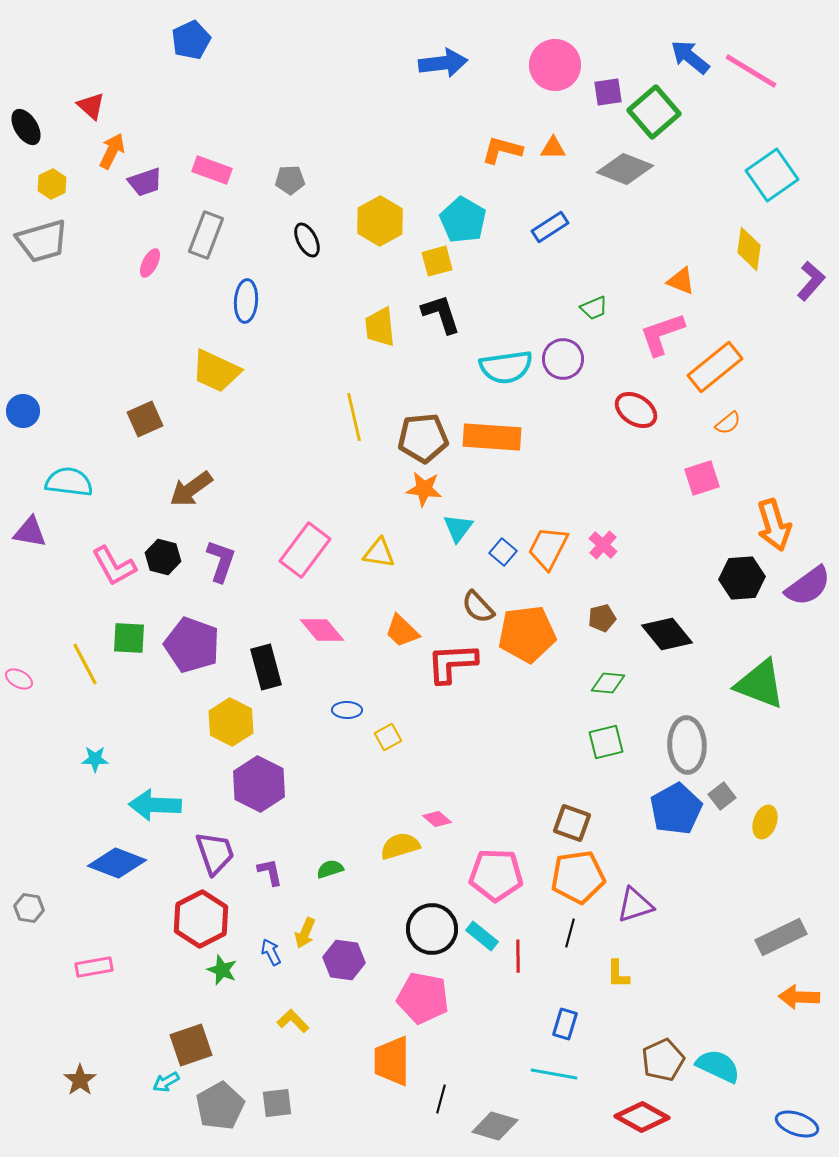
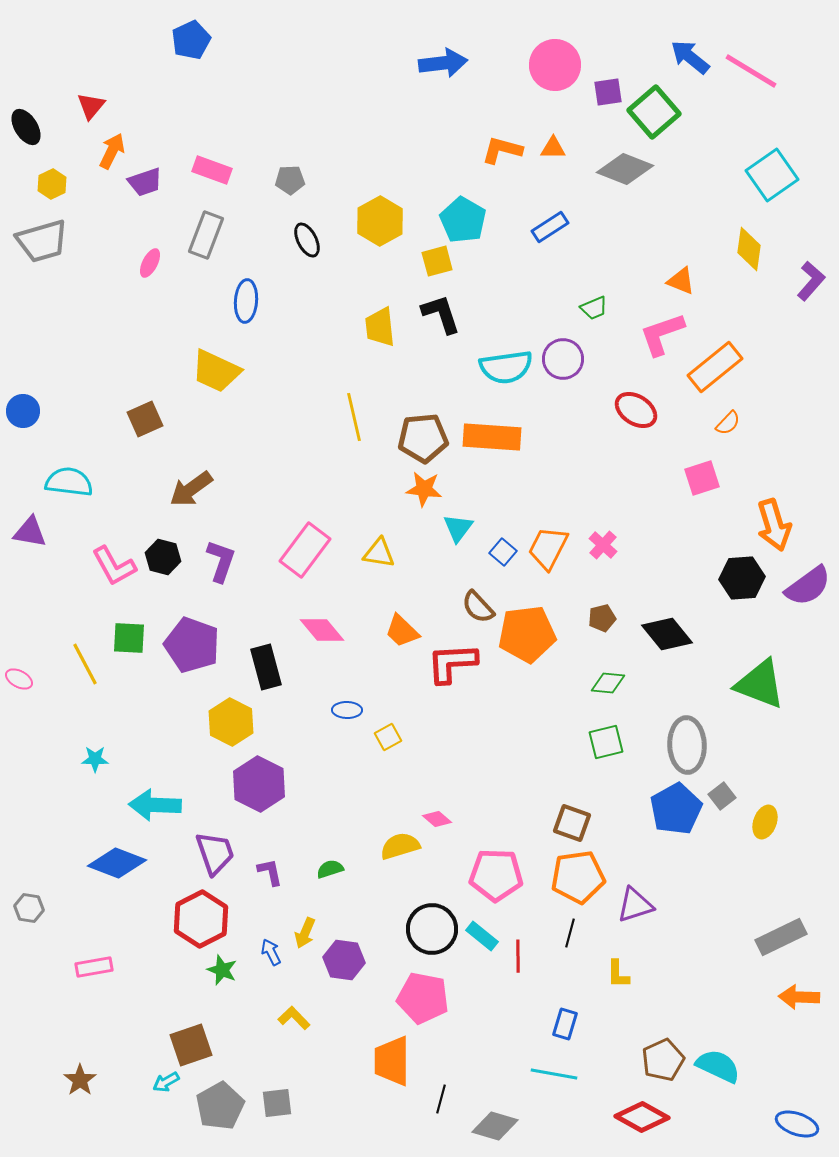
red triangle at (91, 106): rotated 28 degrees clockwise
orange semicircle at (728, 423): rotated 8 degrees counterclockwise
yellow L-shape at (293, 1021): moved 1 px right, 3 px up
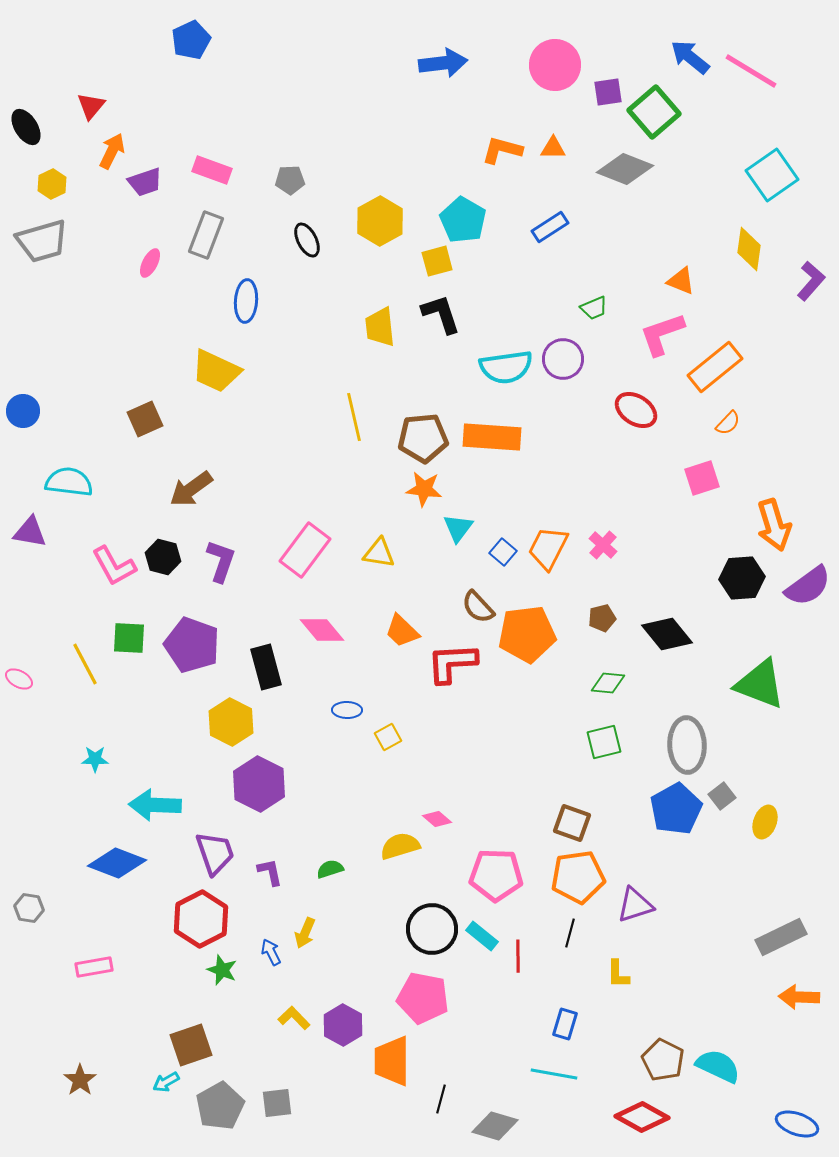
green square at (606, 742): moved 2 px left
purple hexagon at (344, 960): moved 1 px left, 65 px down; rotated 21 degrees clockwise
brown pentagon at (663, 1060): rotated 21 degrees counterclockwise
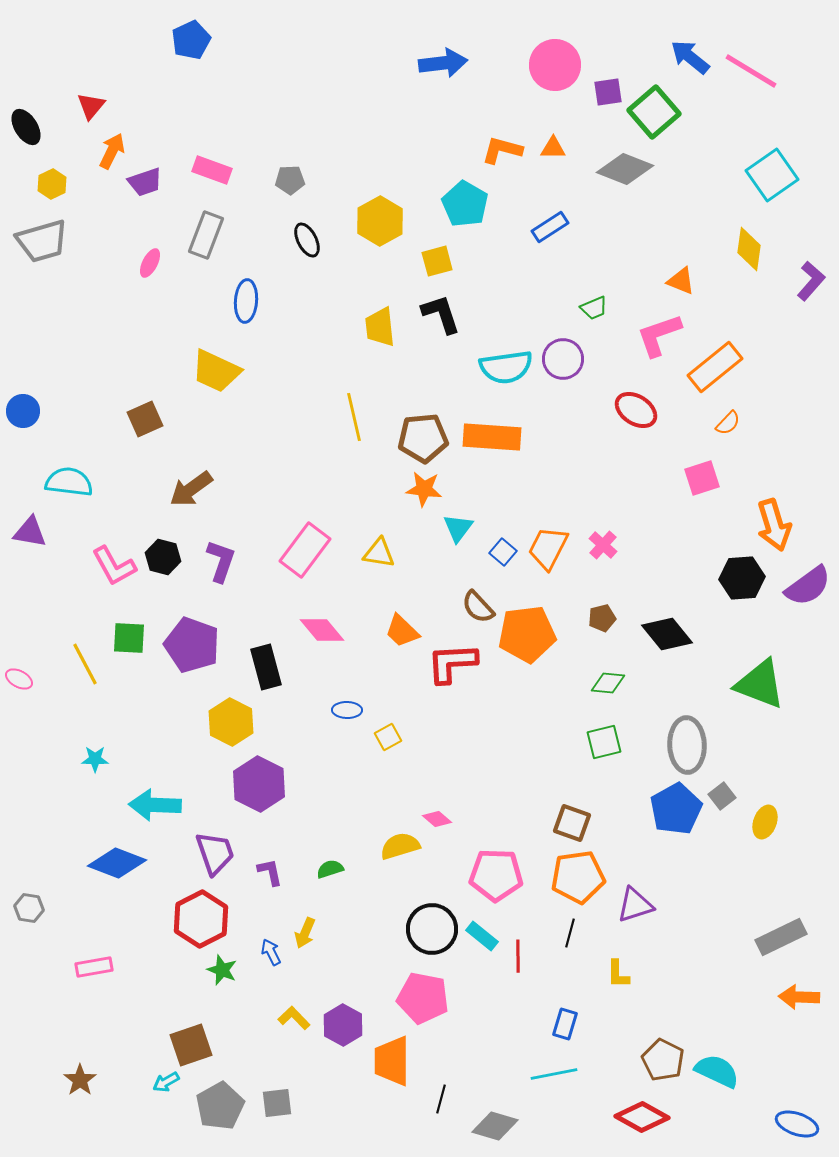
cyan pentagon at (463, 220): moved 2 px right, 16 px up
pink L-shape at (662, 334): moved 3 px left, 1 px down
cyan semicircle at (718, 1066): moved 1 px left, 5 px down
cyan line at (554, 1074): rotated 21 degrees counterclockwise
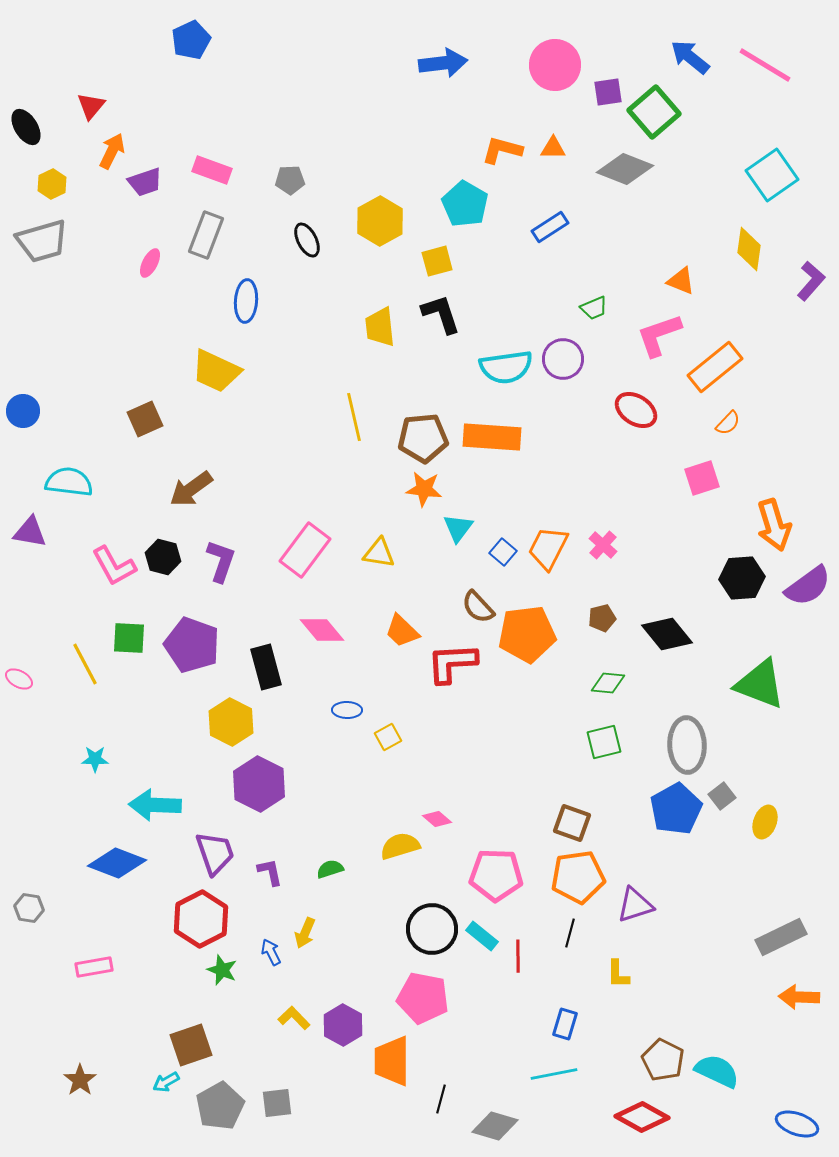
pink line at (751, 71): moved 14 px right, 6 px up
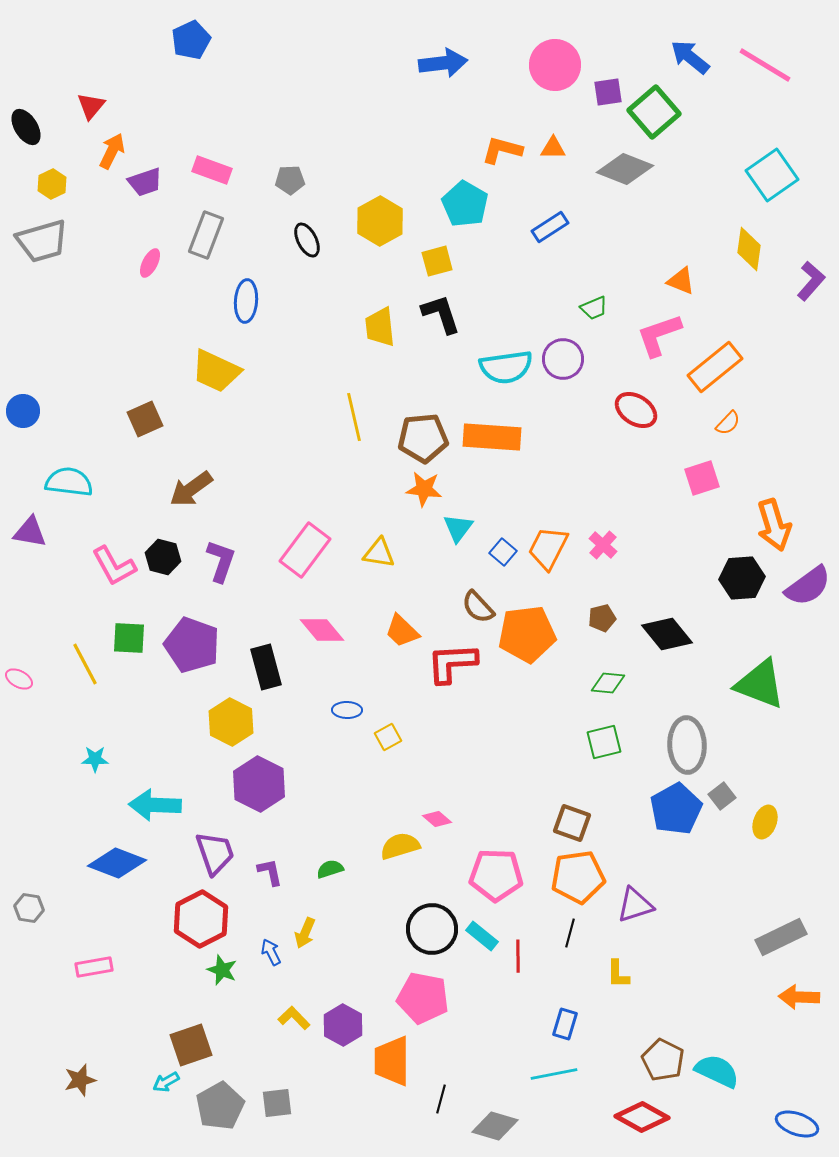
brown star at (80, 1080): rotated 20 degrees clockwise
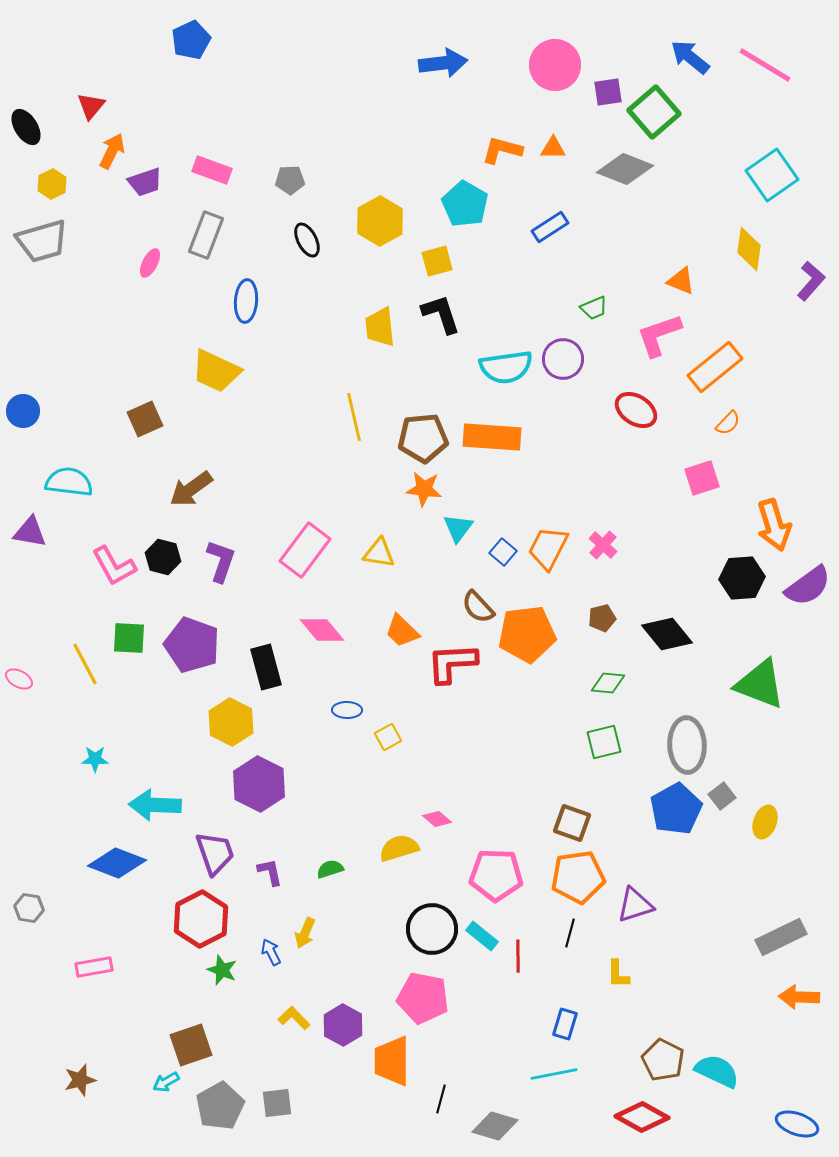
yellow semicircle at (400, 846): moved 1 px left, 2 px down
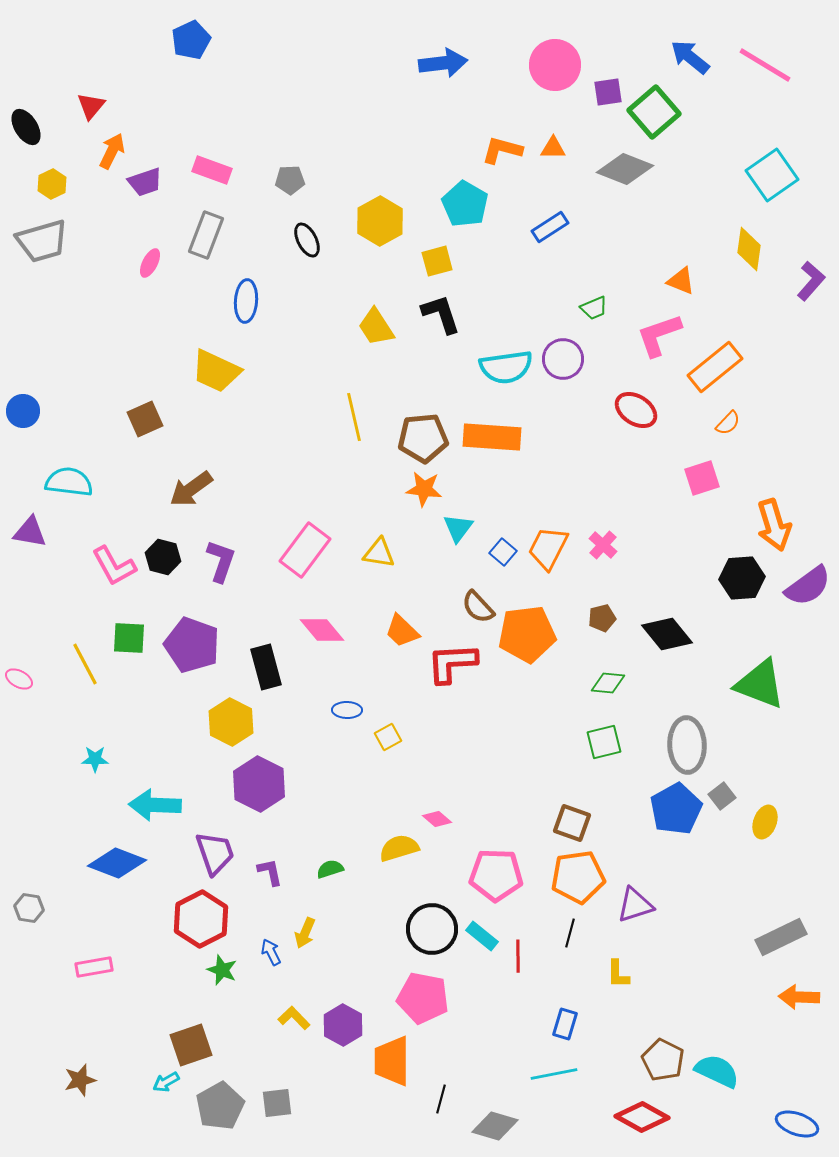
yellow trapezoid at (380, 327): moved 4 px left; rotated 27 degrees counterclockwise
